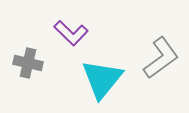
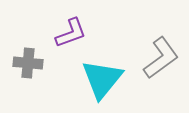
purple L-shape: rotated 64 degrees counterclockwise
gray cross: rotated 8 degrees counterclockwise
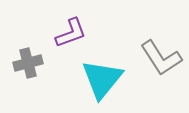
gray L-shape: rotated 93 degrees clockwise
gray cross: rotated 20 degrees counterclockwise
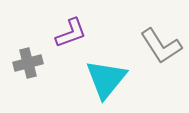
gray L-shape: moved 12 px up
cyan triangle: moved 4 px right
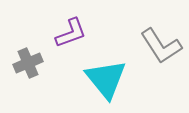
gray cross: rotated 8 degrees counterclockwise
cyan triangle: rotated 18 degrees counterclockwise
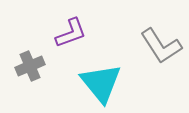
gray cross: moved 2 px right, 3 px down
cyan triangle: moved 5 px left, 4 px down
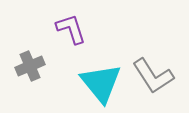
purple L-shape: moved 4 px up; rotated 88 degrees counterclockwise
gray L-shape: moved 8 px left, 30 px down
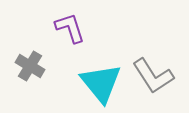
purple L-shape: moved 1 px left, 1 px up
gray cross: rotated 36 degrees counterclockwise
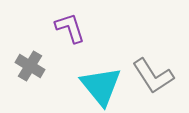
cyan triangle: moved 3 px down
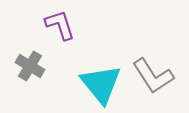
purple L-shape: moved 10 px left, 3 px up
cyan triangle: moved 2 px up
